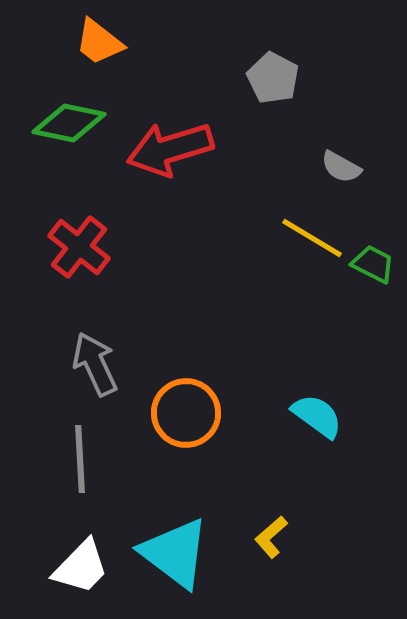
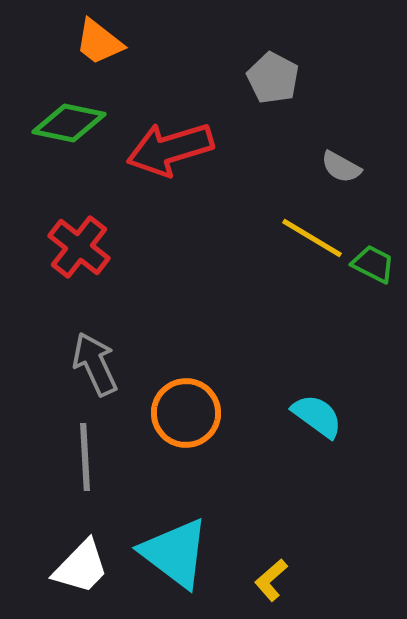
gray line: moved 5 px right, 2 px up
yellow L-shape: moved 43 px down
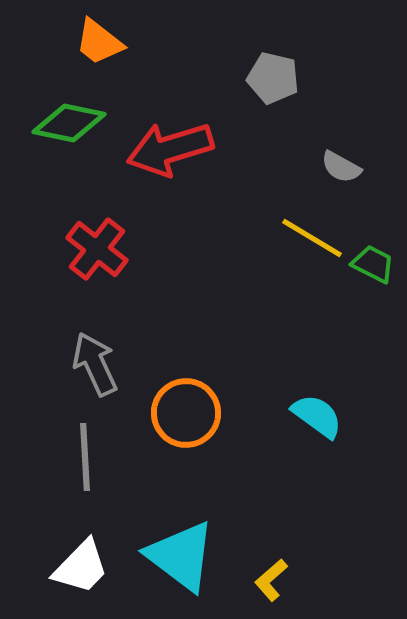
gray pentagon: rotated 15 degrees counterclockwise
red cross: moved 18 px right, 2 px down
cyan triangle: moved 6 px right, 3 px down
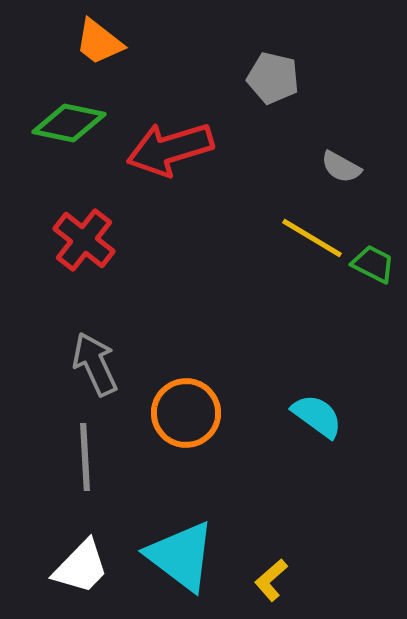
red cross: moved 13 px left, 9 px up
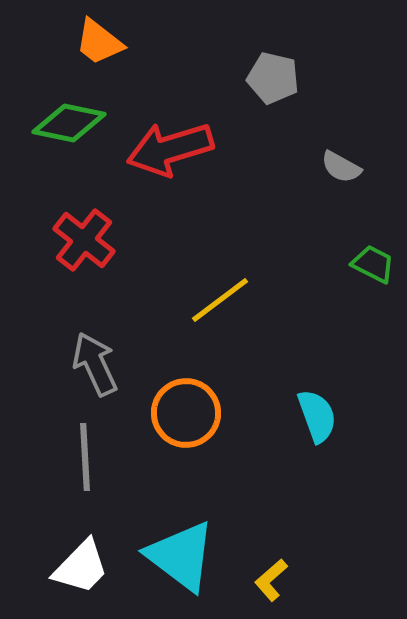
yellow line: moved 92 px left, 62 px down; rotated 68 degrees counterclockwise
cyan semicircle: rotated 34 degrees clockwise
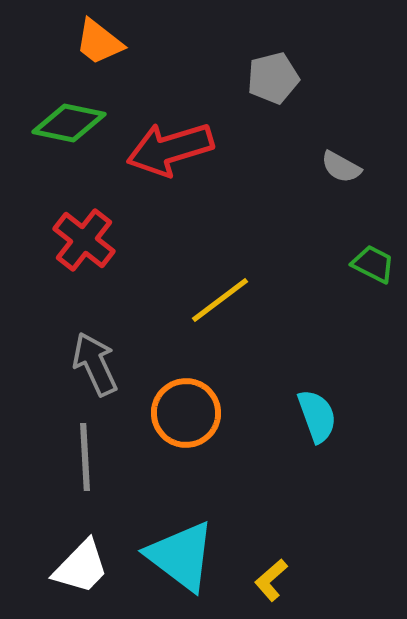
gray pentagon: rotated 27 degrees counterclockwise
